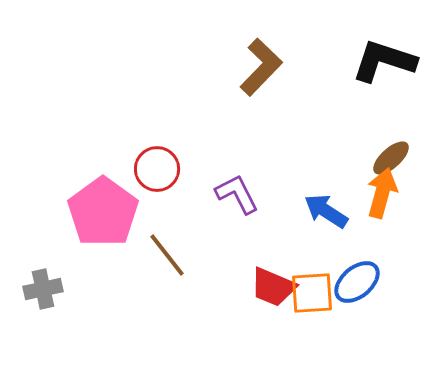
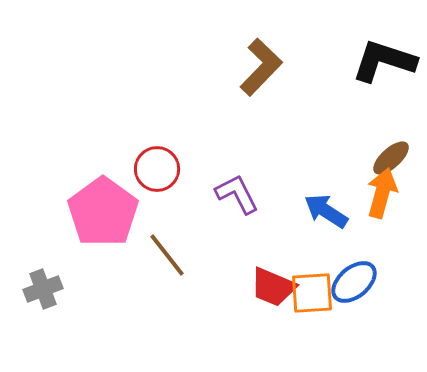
blue ellipse: moved 3 px left
gray cross: rotated 9 degrees counterclockwise
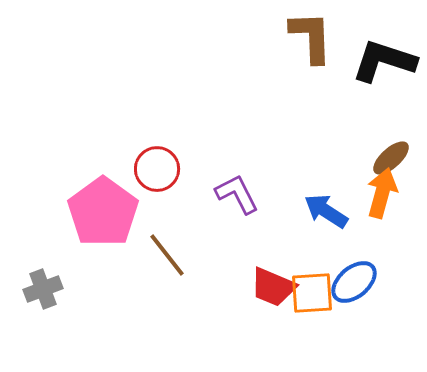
brown L-shape: moved 50 px right, 30 px up; rotated 46 degrees counterclockwise
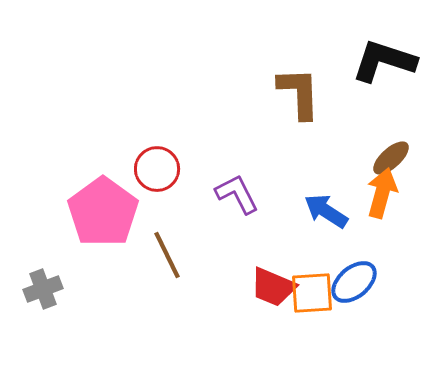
brown L-shape: moved 12 px left, 56 px down
brown line: rotated 12 degrees clockwise
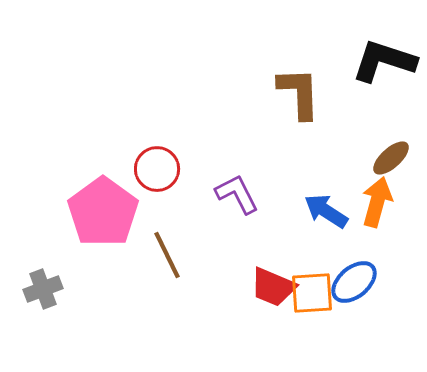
orange arrow: moved 5 px left, 9 px down
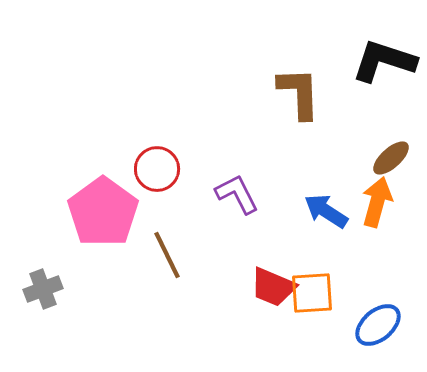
blue ellipse: moved 24 px right, 43 px down
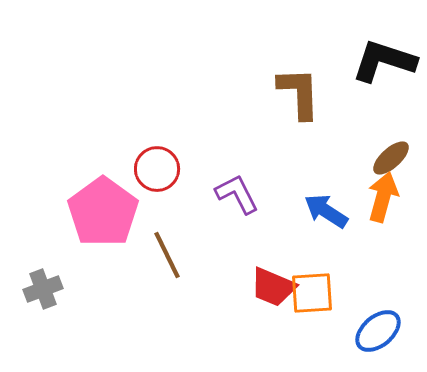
orange arrow: moved 6 px right, 5 px up
blue ellipse: moved 6 px down
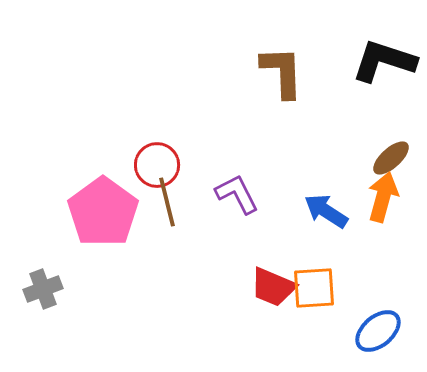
brown L-shape: moved 17 px left, 21 px up
red circle: moved 4 px up
brown line: moved 53 px up; rotated 12 degrees clockwise
orange square: moved 2 px right, 5 px up
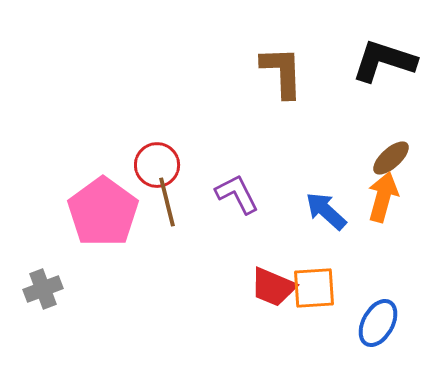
blue arrow: rotated 9 degrees clockwise
blue ellipse: moved 8 px up; rotated 21 degrees counterclockwise
